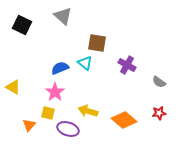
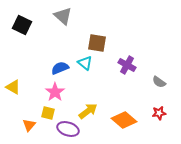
yellow arrow: rotated 126 degrees clockwise
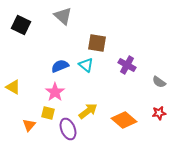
black square: moved 1 px left
cyan triangle: moved 1 px right, 2 px down
blue semicircle: moved 2 px up
purple ellipse: rotated 50 degrees clockwise
